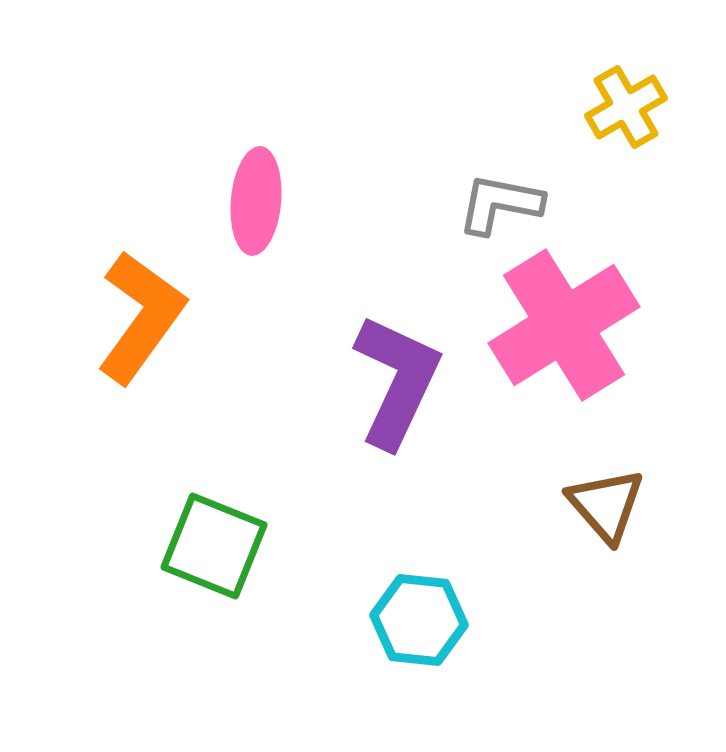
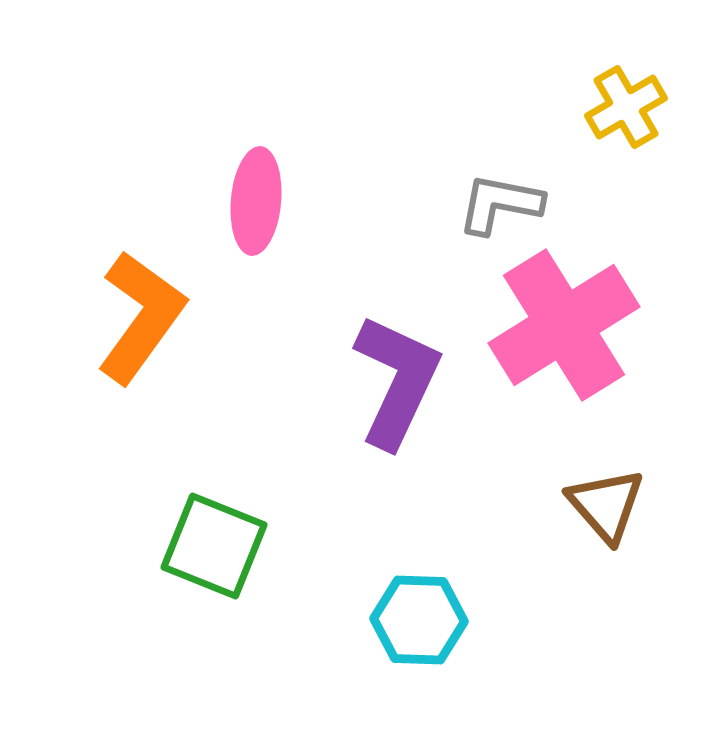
cyan hexagon: rotated 4 degrees counterclockwise
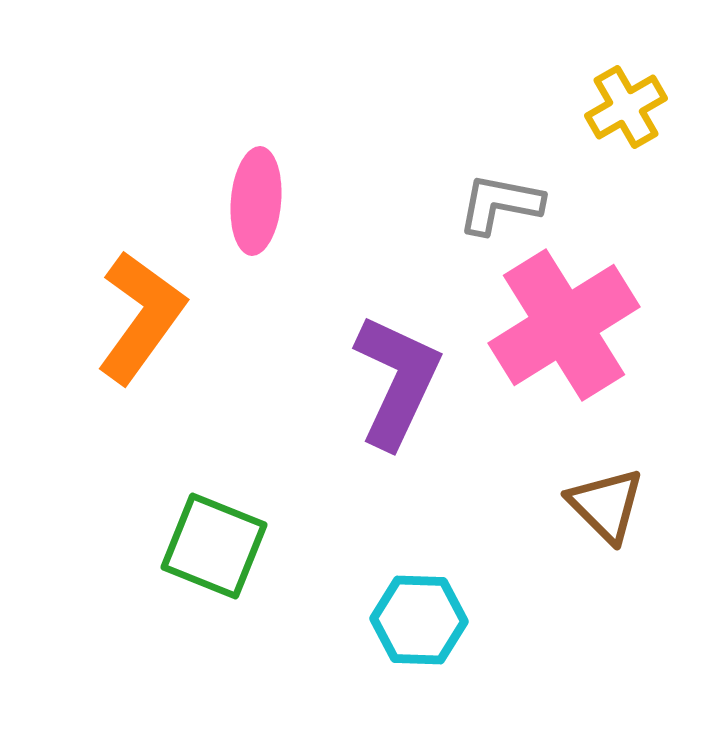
brown triangle: rotated 4 degrees counterclockwise
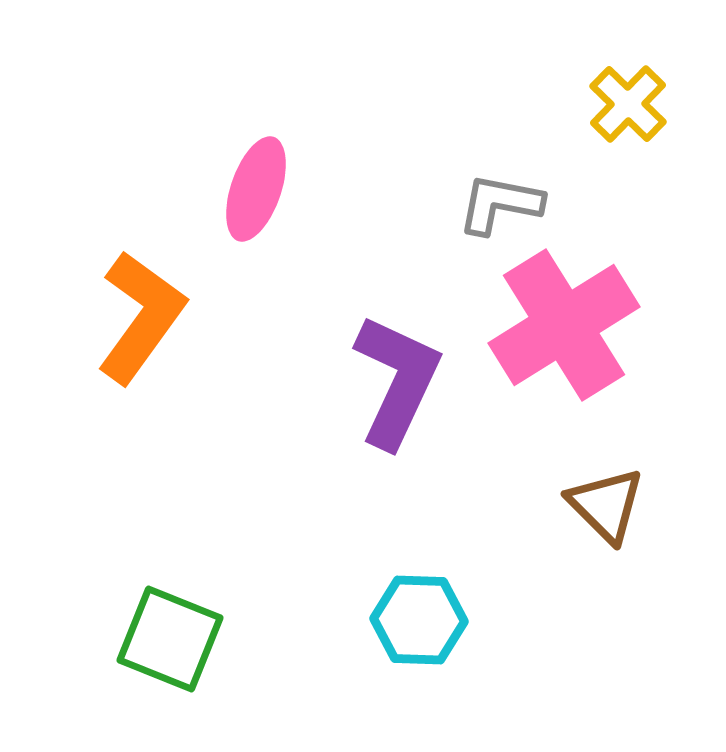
yellow cross: moved 2 px right, 3 px up; rotated 16 degrees counterclockwise
pink ellipse: moved 12 px up; rotated 14 degrees clockwise
green square: moved 44 px left, 93 px down
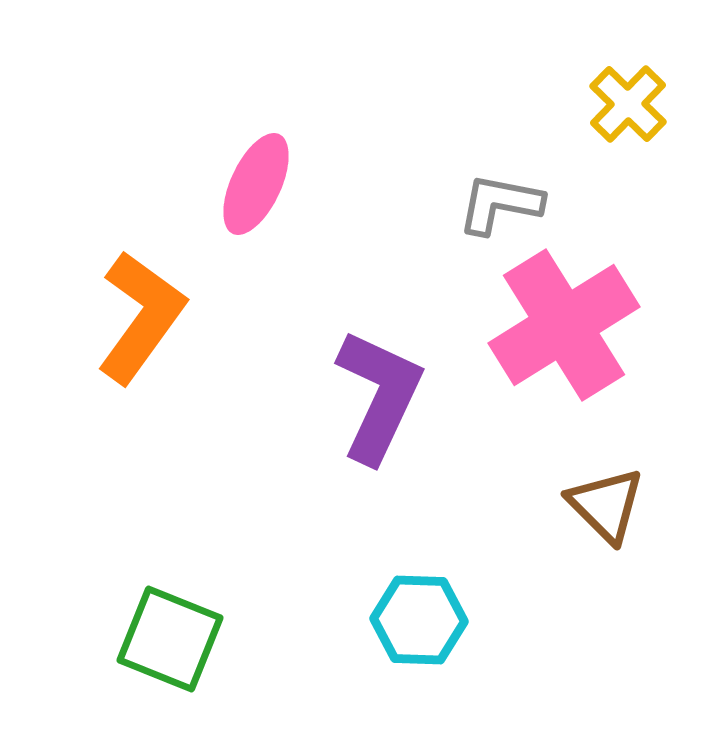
pink ellipse: moved 5 px up; rotated 6 degrees clockwise
purple L-shape: moved 18 px left, 15 px down
